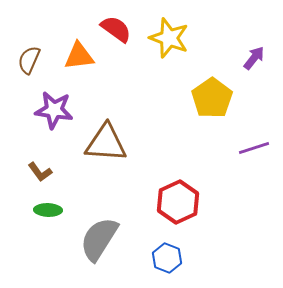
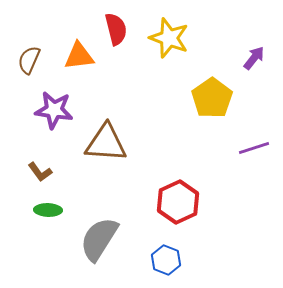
red semicircle: rotated 40 degrees clockwise
blue hexagon: moved 1 px left, 2 px down
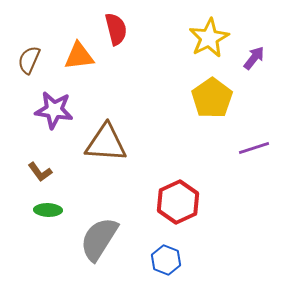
yellow star: moved 40 px right; rotated 24 degrees clockwise
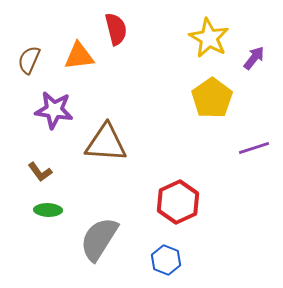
yellow star: rotated 15 degrees counterclockwise
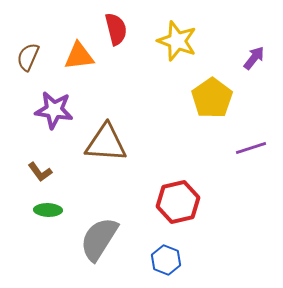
yellow star: moved 32 px left, 3 px down; rotated 9 degrees counterclockwise
brown semicircle: moved 1 px left, 3 px up
purple line: moved 3 px left
red hexagon: rotated 12 degrees clockwise
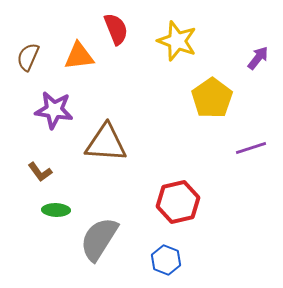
red semicircle: rotated 8 degrees counterclockwise
purple arrow: moved 4 px right
green ellipse: moved 8 px right
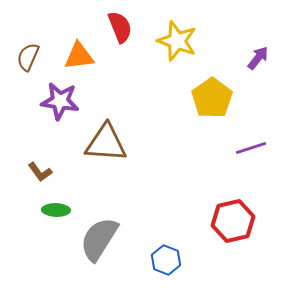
red semicircle: moved 4 px right, 2 px up
purple star: moved 6 px right, 9 px up
red hexagon: moved 55 px right, 19 px down
